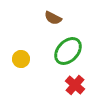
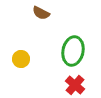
brown semicircle: moved 12 px left, 5 px up
green ellipse: moved 5 px right; rotated 32 degrees counterclockwise
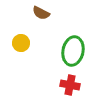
yellow circle: moved 16 px up
red cross: moved 5 px left; rotated 30 degrees counterclockwise
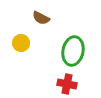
brown semicircle: moved 5 px down
red cross: moved 3 px left, 1 px up
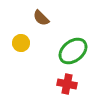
brown semicircle: rotated 18 degrees clockwise
green ellipse: rotated 40 degrees clockwise
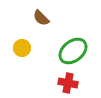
yellow circle: moved 1 px right, 5 px down
red cross: moved 1 px right, 1 px up
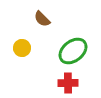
brown semicircle: moved 1 px right, 1 px down
red cross: rotated 12 degrees counterclockwise
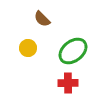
yellow circle: moved 6 px right
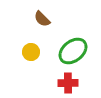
yellow circle: moved 3 px right, 4 px down
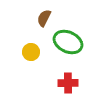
brown semicircle: moved 2 px right, 1 px up; rotated 72 degrees clockwise
green ellipse: moved 5 px left, 9 px up; rotated 64 degrees clockwise
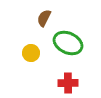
green ellipse: moved 1 px down
yellow circle: moved 1 px down
